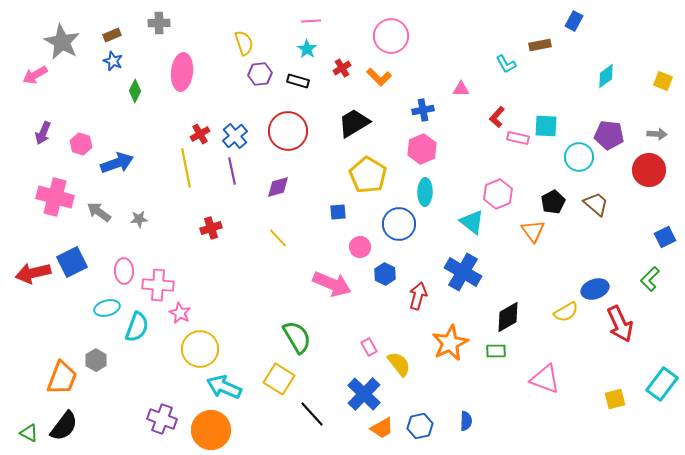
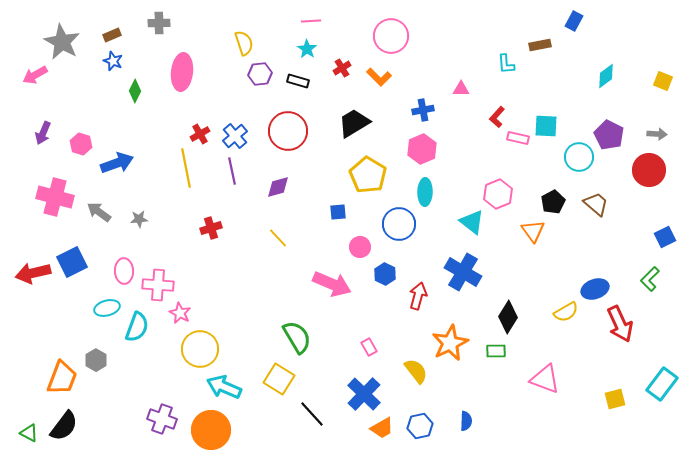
cyan L-shape at (506, 64): rotated 25 degrees clockwise
purple pentagon at (609, 135): rotated 20 degrees clockwise
black diamond at (508, 317): rotated 28 degrees counterclockwise
yellow semicircle at (399, 364): moved 17 px right, 7 px down
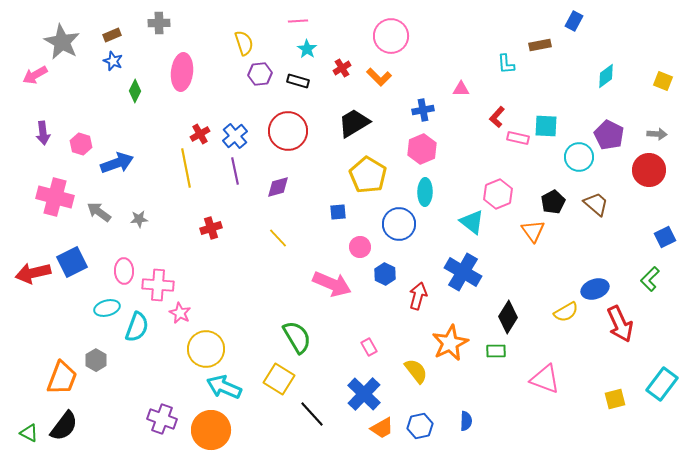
pink line at (311, 21): moved 13 px left
purple arrow at (43, 133): rotated 30 degrees counterclockwise
purple line at (232, 171): moved 3 px right
yellow circle at (200, 349): moved 6 px right
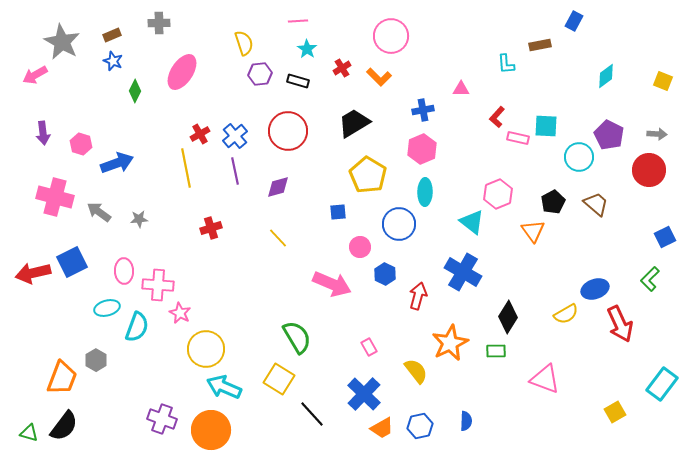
pink ellipse at (182, 72): rotated 27 degrees clockwise
yellow semicircle at (566, 312): moved 2 px down
yellow square at (615, 399): moved 13 px down; rotated 15 degrees counterclockwise
green triangle at (29, 433): rotated 12 degrees counterclockwise
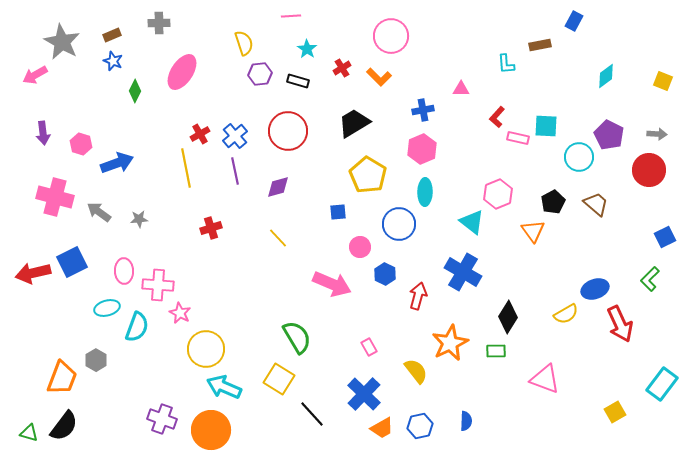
pink line at (298, 21): moved 7 px left, 5 px up
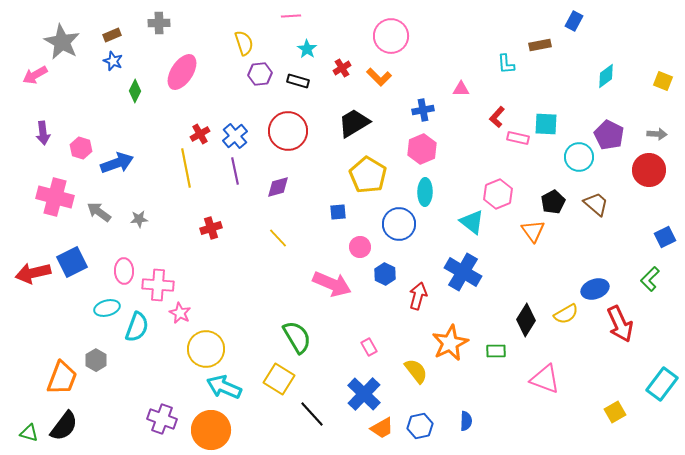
cyan square at (546, 126): moved 2 px up
pink hexagon at (81, 144): moved 4 px down
black diamond at (508, 317): moved 18 px right, 3 px down
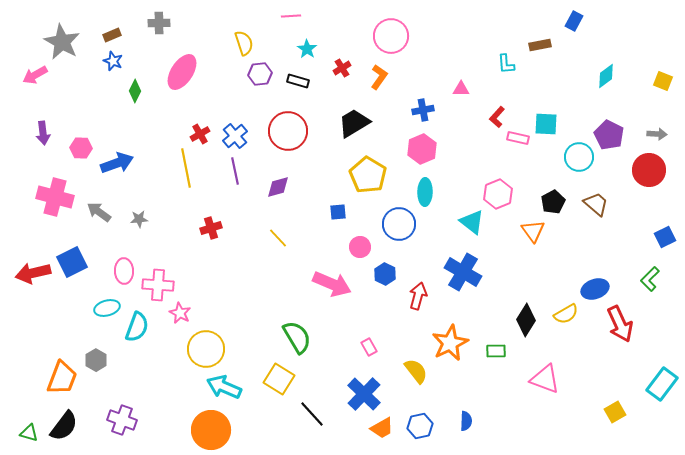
orange L-shape at (379, 77): rotated 100 degrees counterclockwise
pink hexagon at (81, 148): rotated 15 degrees counterclockwise
purple cross at (162, 419): moved 40 px left, 1 px down
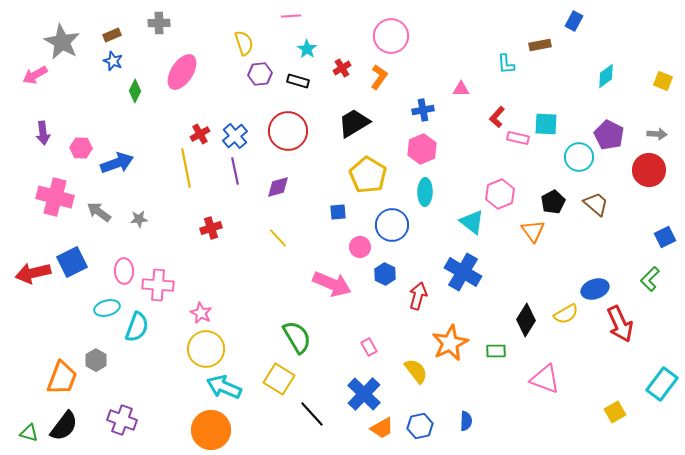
pink hexagon at (498, 194): moved 2 px right
blue circle at (399, 224): moved 7 px left, 1 px down
pink star at (180, 313): moved 21 px right
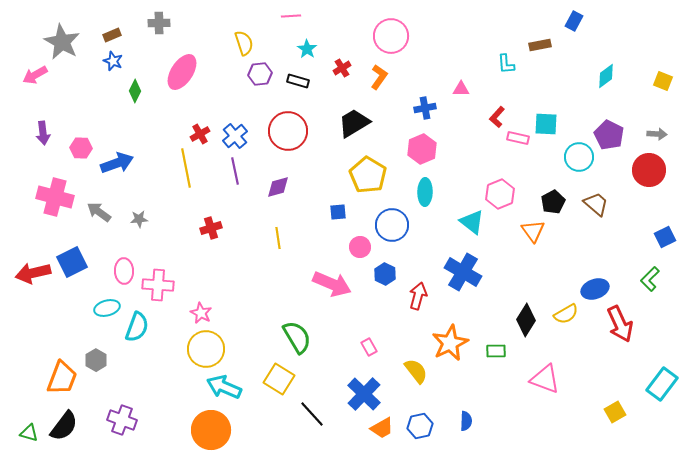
blue cross at (423, 110): moved 2 px right, 2 px up
yellow line at (278, 238): rotated 35 degrees clockwise
